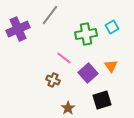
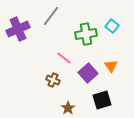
gray line: moved 1 px right, 1 px down
cyan square: moved 1 px up; rotated 24 degrees counterclockwise
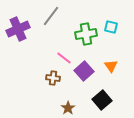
cyan square: moved 1 px left, 1 px down; rotated 24 degrees counterclockwise
purple square: moved 4 px left, 2 px up
brown cross: moved 2 px up; rotated 16 degrees counterclockwise
black square: rotated 24 degrees counterclockwise
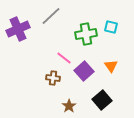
gray line: rotated 10 degrees clockwise
brown star: moved 1 px right, 2 px up
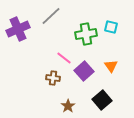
brown star: moved 1 px left
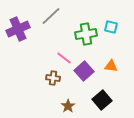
orange triangle: rotated 48 degrees counterclockwise
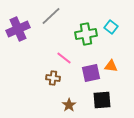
cyan square: rotated 24 degrees clockwise
purple square: moved 7 px right, 2 px down; rotated 30 degrees clockwise
black square: rotated 36 degrees clockwise
brown star: moved 1 px right, 1 px up
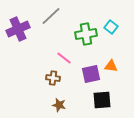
purple square: moved 1 px down
brown star: moved 10 px left; rotated 24 degrees counterclockwise
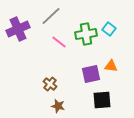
cyan square: moved 2 px left, 2 px down
pink line: moved 5 px left, 16 px up
brown cross: moved 3 px left, 6 px down; rotated 32 degrees clockwise
brown star: moved 1 px left, 1 px down
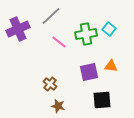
purple square: moved 2 px left, 2 px up
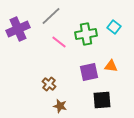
cyan square: moved 5 px right, 2 px up
brown cross: moved 1 px left
brown star: moved 2 px right
